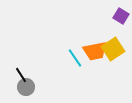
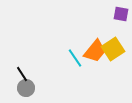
purple square: moved 2 px up; rotated 21 degrees counterclockwise
orange trapezoid: rotated 40 degrees counterclockwise
black line: moved 1 px right, 1 px up
gray circle: moved 1 px down
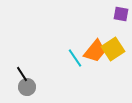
gray circle: moved 1 px right, 1 px up
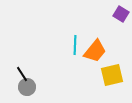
purple square: rotated 21 degrees clockwise
yellow square: moved 1 px left, 26 px down; rotated 20 degrees clockwise
cyan line: moved 13 px up; rotated 36 degrees clockwise
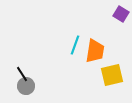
cyan line: rotated 18 degrees clockwise
orange trapezoid: rotated 30 degrees counterclockwise
gray circle: moved 1 px left, 1 px up
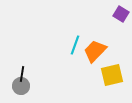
orange trapezoid: rotated 145 degrees counterclockwise
black line: rotated 42 degrees clockwise
gray circle: moved 5 px left
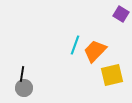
gray circle: moved 3 px right, 2 px down
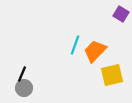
black line: rotated 14 degrees clockwise
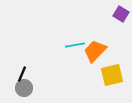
cyan line: rotated 60 degrees clockwise
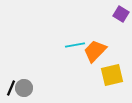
black line: moved 11 px left, 14 px down
